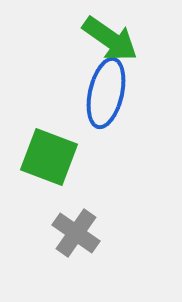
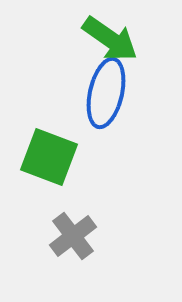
gray cross: moved 3 px left, 3 px down; rotated 18 degrees clockwise
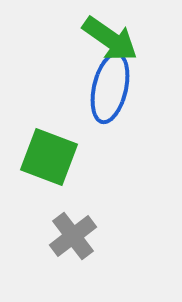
blue ellipse: moved 4 px right, 5 px up
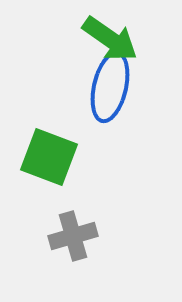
blue ellipse: moved 1 px up
gray cross: rotated 21 degrees clockwise
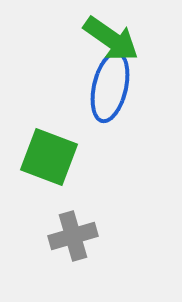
green arrow: moved 1 px right
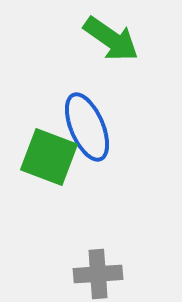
blue ellipse: moved 23 px left, 40 px down; rotated 36 degrees counterclockwise
gray cross: moved 25 px right, 38 px down; rotated 12 degrees clockwise
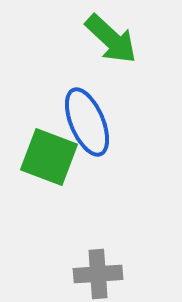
green arrow: rotated 8 degrees clockwise
blue ellipse: moved 5 px up
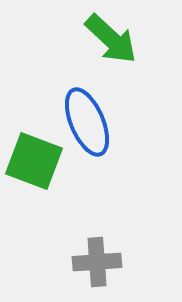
green square: moved 15 px left, 4 px down
gray cross: moved 1 px left, 12 px up
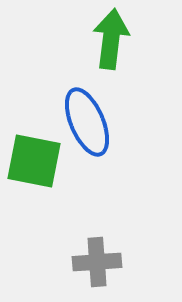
green arrow: rotated 126 degrees counterclockwise
green square: rotated 10 degrees counterclockwise
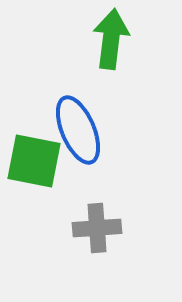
blue ellipse: moved 9 px left, 8 px down
gray cross: moved 34 px up
